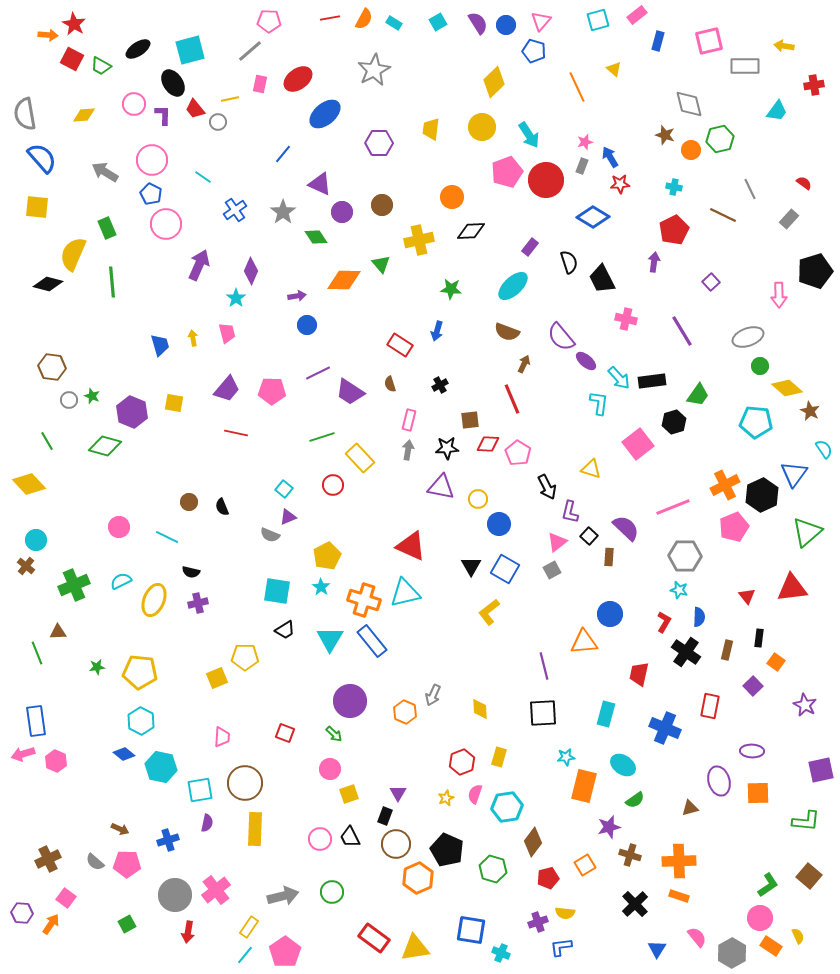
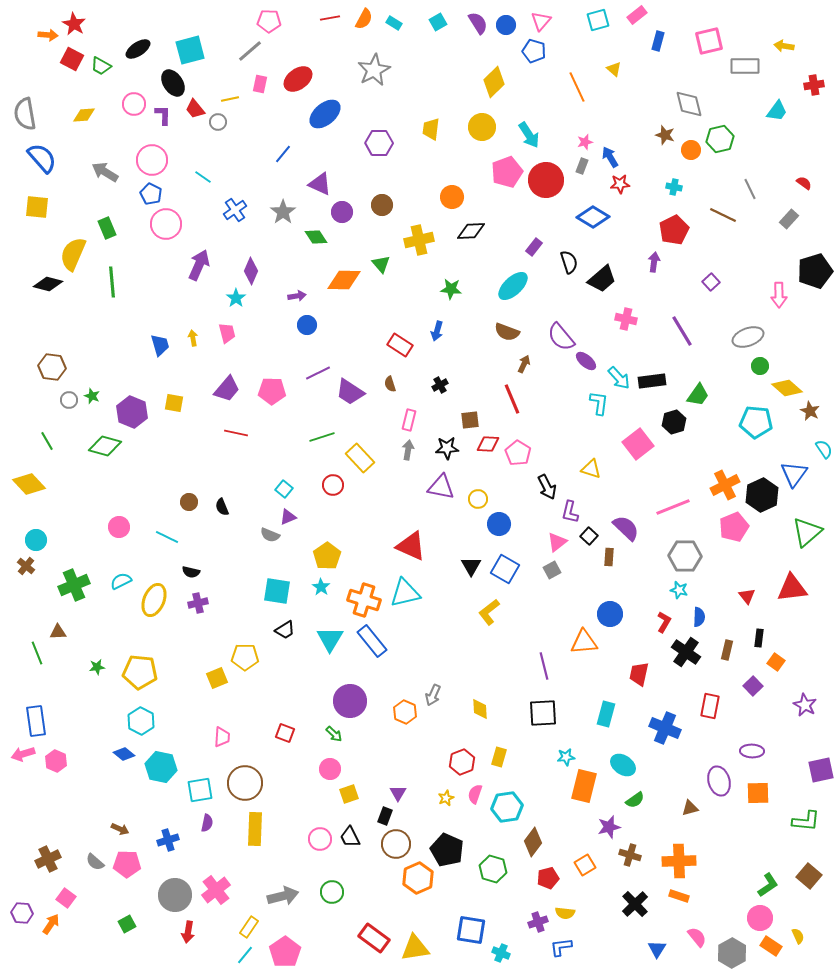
purple rectangle at (530, 247): moved 4 px right
black trapezoid at (602, 279): rotated 104 degrees counterclockwise
yellow pentagon at (327, 556): rotated 8 degrees counterclockwise
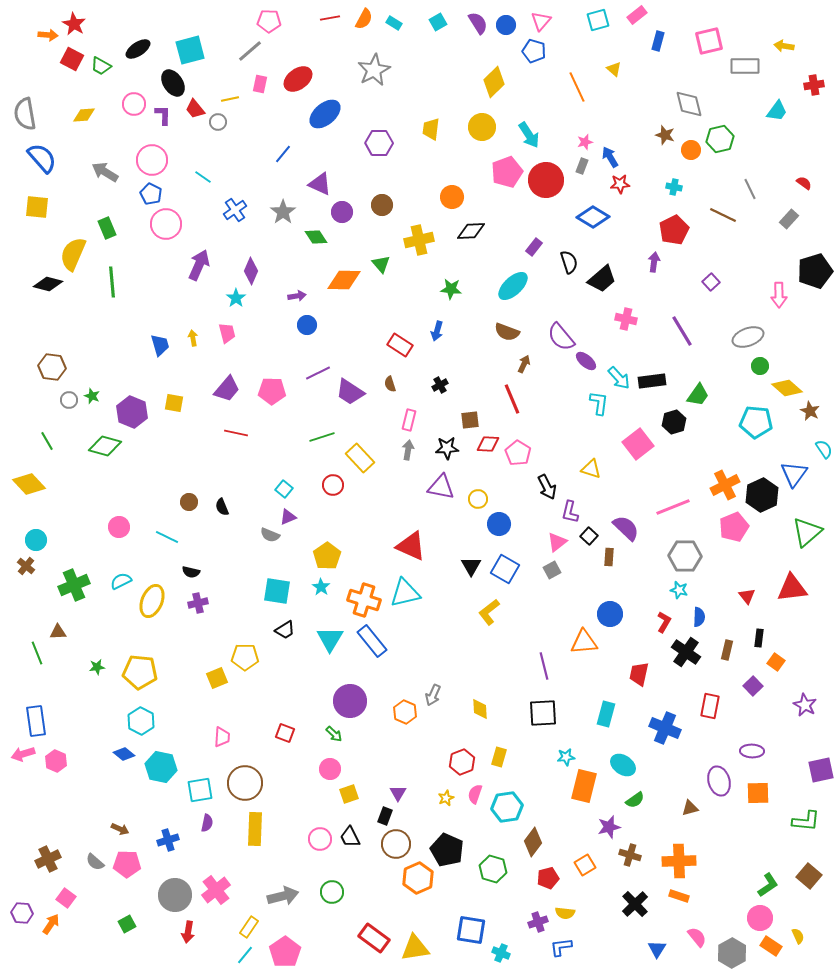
yellow ellipse at (154, 600): moved 2 px left, 1 px down
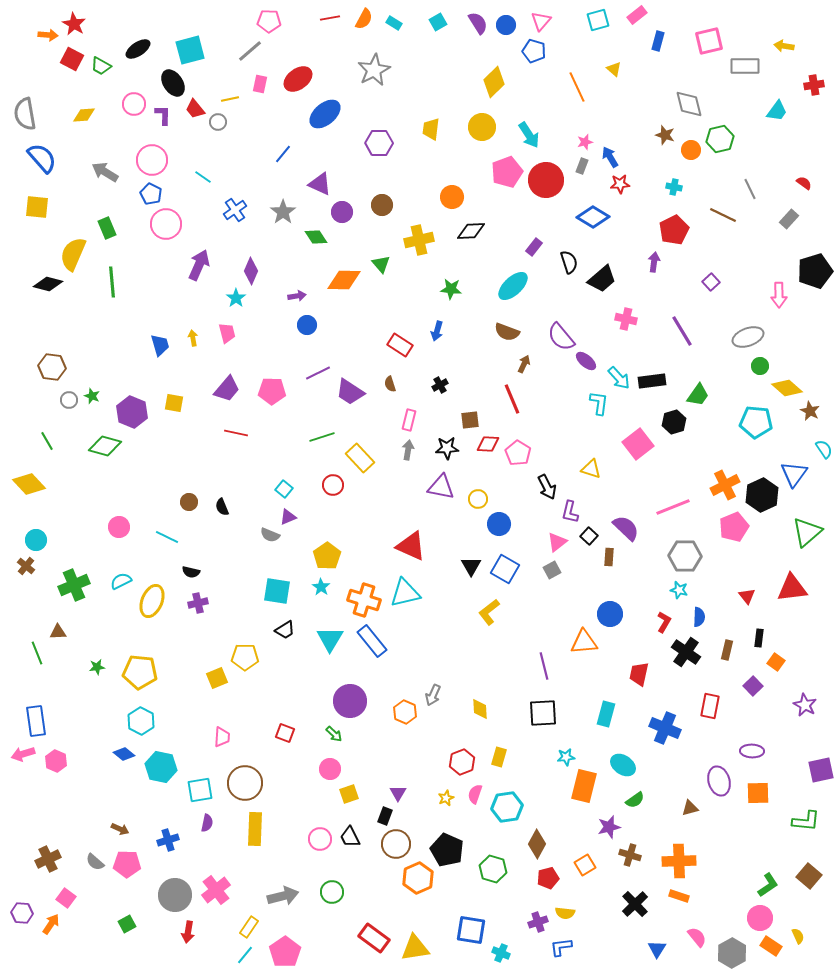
brown diamond at (533, 842): moved 4 px right, 2 px down; rotated 8 degrees counterclockwise
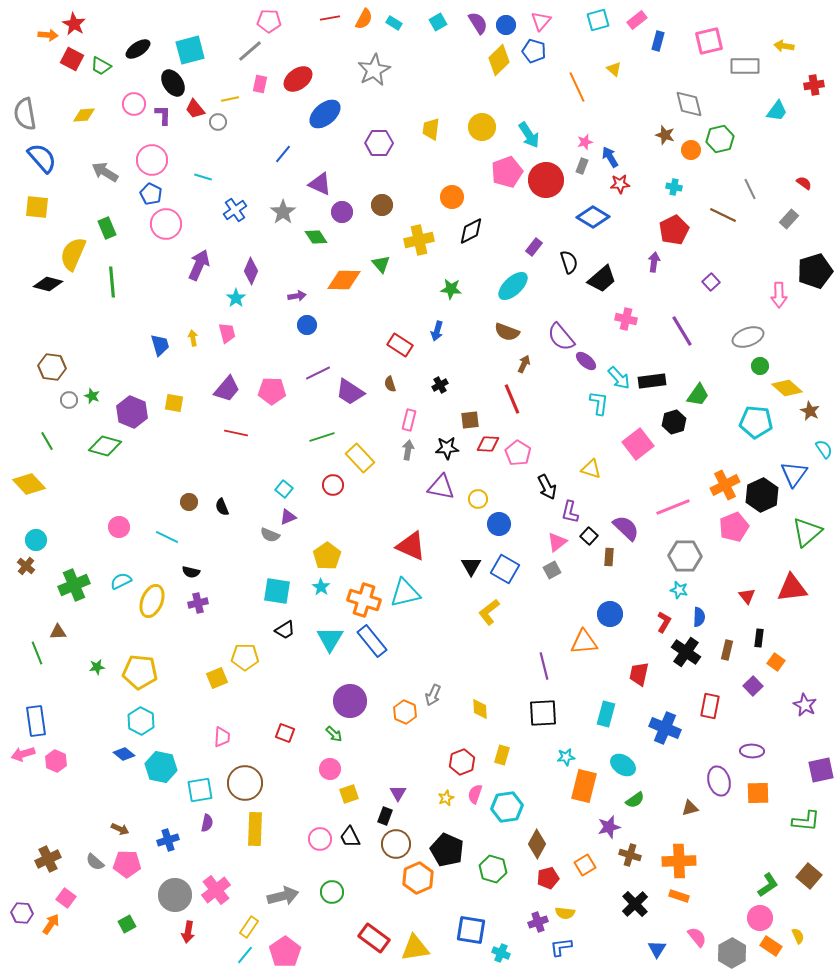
pink rectangle at (637, 15): moved 5 px down
yellow diamond at (494, 82): moved 5 px right, 22 px up
cyan line at (203, 177): rotated 18 degrees counterclockwise
black diamond at (471, 231): rotated 24 degrees counterclockwise
yellow rectangle at (499, 757): moved 3 px right, 2 px up
